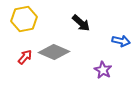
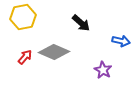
yellow hexagon: moved 1 px left, 2 px up
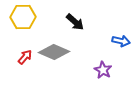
yellow hexagon: rotated 10 degrees clockwise
black arrow: moved 6 px left, 1 px up
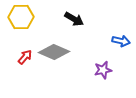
yellow hexagon: moved 2 px left
black arrow: moved 1 px left, 3 px up; rotated 12 degrees counterclockwise
purple star: rotated 30 degrees clockwise
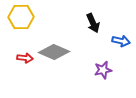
black arrow: moved 19 px right, 4 px down; rotated 36 degrees clockwise
red arrow: moved 1 px down; rotated 56 degrees clockwise
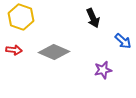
yellow hexagon: rotated 20 degrees clockwise
black arrow: moved 5 px up
blue arrow: moved 2 px right; rotated 30 degrees clockwise
red arrow: moved 11 px left, 8 px up
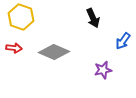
blue arrow: rotated 84 degrees clockwise
red arrow: moved 2 px up
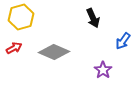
yellow hexagon: rotated 25 degrees clockwise
red arrow: rotated 35 degrees counterclockwise
purple star: rotated 24 degrees counterclockwise
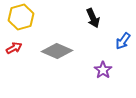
gray diamond: moved 3 px right, 1 px up
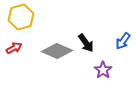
black arrow: moved 7 px left, 25 px down; rotated 12 degrees counterclockwise
